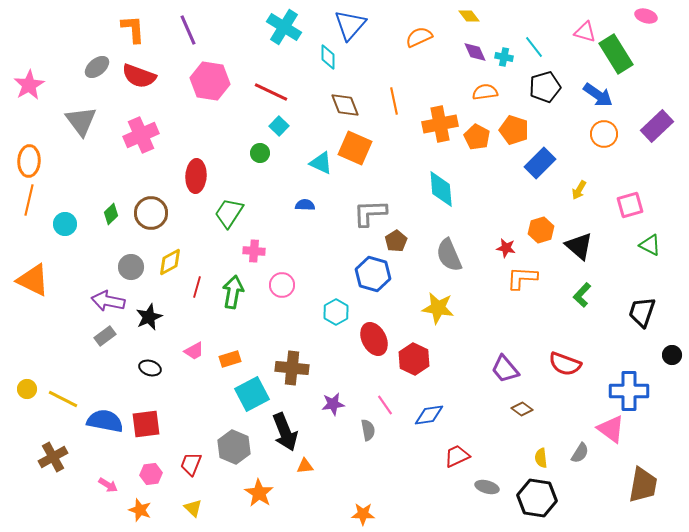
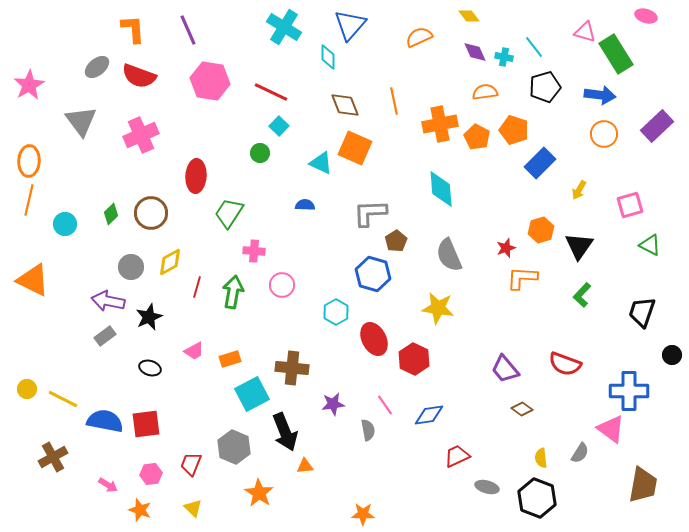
blue arrow at (598, 95): moved 2 px right; rotated 28 degrees counterclockwise
black triangle at (579, 246): rotated 24 degrees clockwise
red star at (506, 248): rotated 30 degrees counterclockwise
black hexagon at (537, 498): rotated 12 degrees clockwise
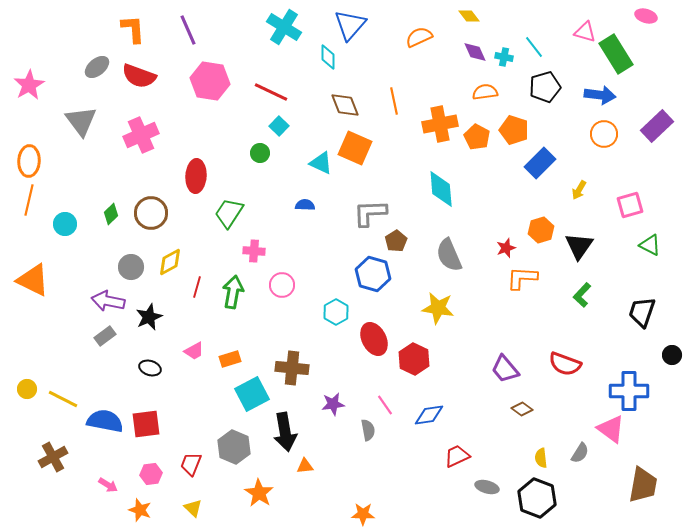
black arrow at (285, 432): rotated 12 degrees clockwise
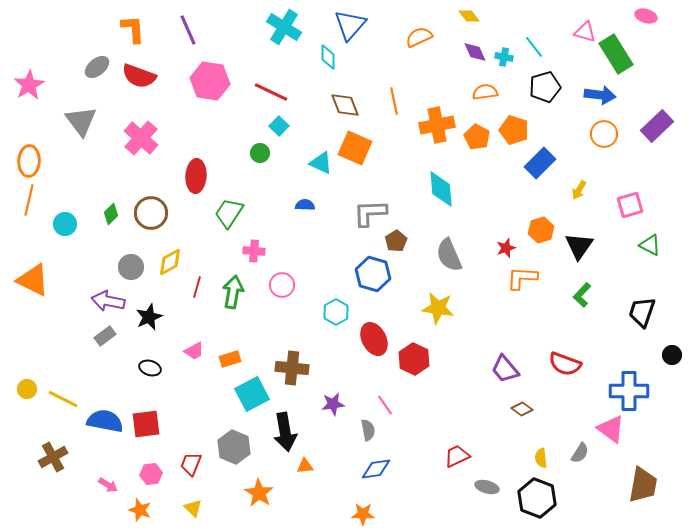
orange cross at (440, 124): moved 3 px left, 1 px down
pink cross at (141, 135): moved 3 px down; rotated 24 degrees counterclockwise
blue diamond at (429, 415): moved 53 px left, 54 px down
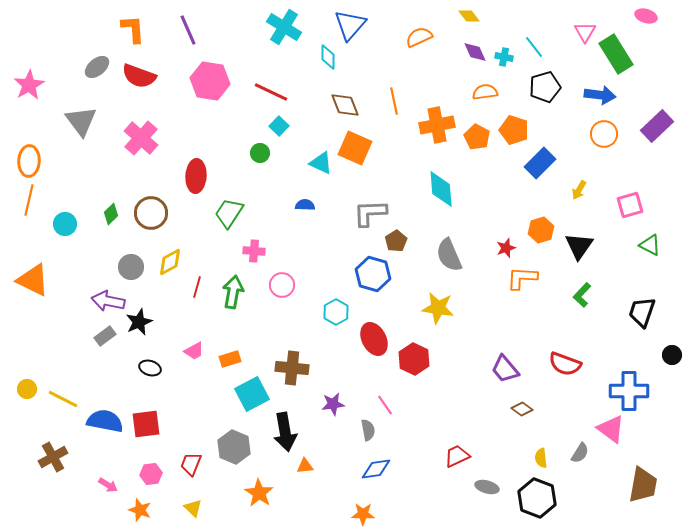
pink triangle at (585, 32): rotated 45 degrees clockwise
black star at (149, 317): moved 10 px left, 5 px down
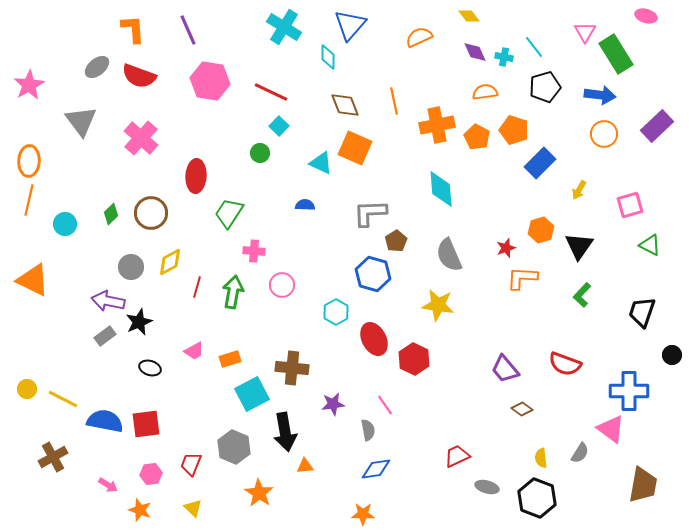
yellow star at (438, 308): moved 3 px up
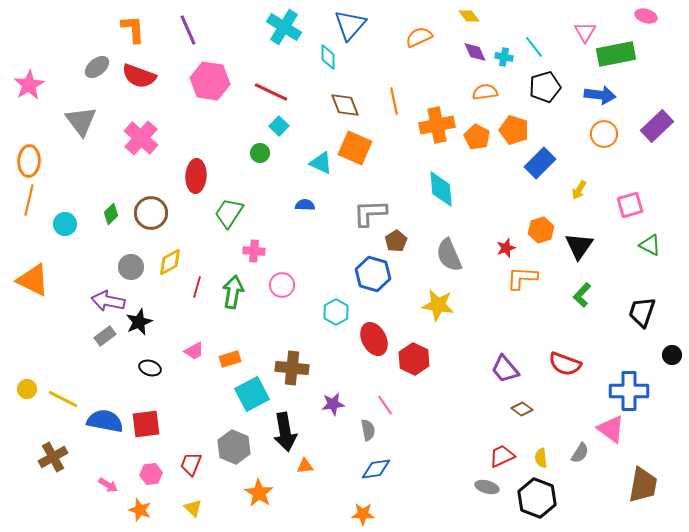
green rectangle at (616, 54): rotated 69 degrees counterclockwise
red trapezoid at (457, 456): moved 45 px right
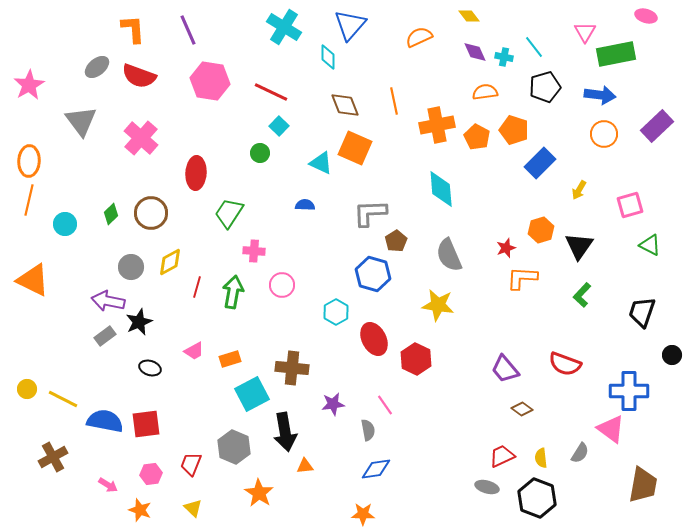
red ellipse at (196, 176): moved 3 px up
red hexagon at (414, 359): moved 2 px right
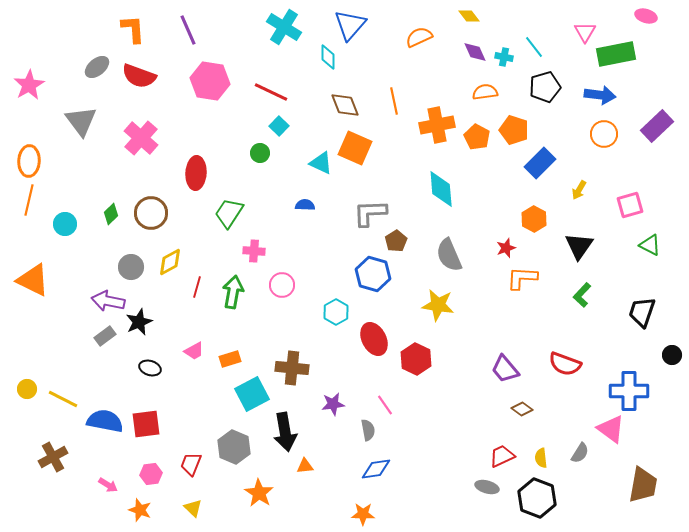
orange hexagon at (541, 230): moved 7 px left, 11 px up; rotated 15 degrees counterclockwise
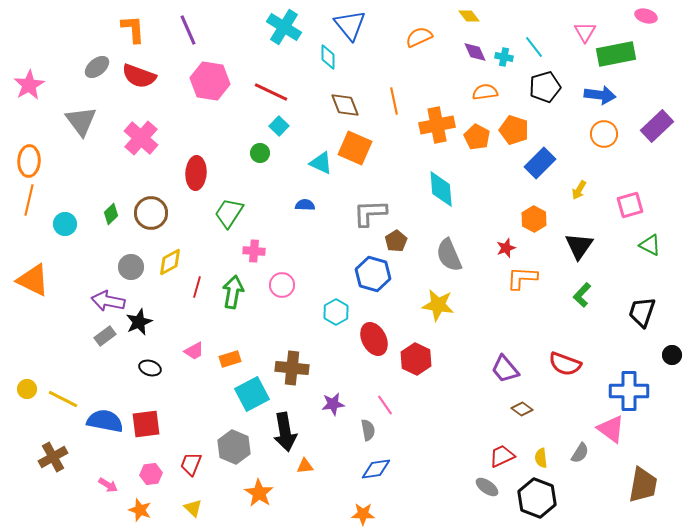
blue triangle at (350, 25): rotated 20 degrees counterclockwise
gray ellipse at (487, 487): rotated 20 degrees clockwise
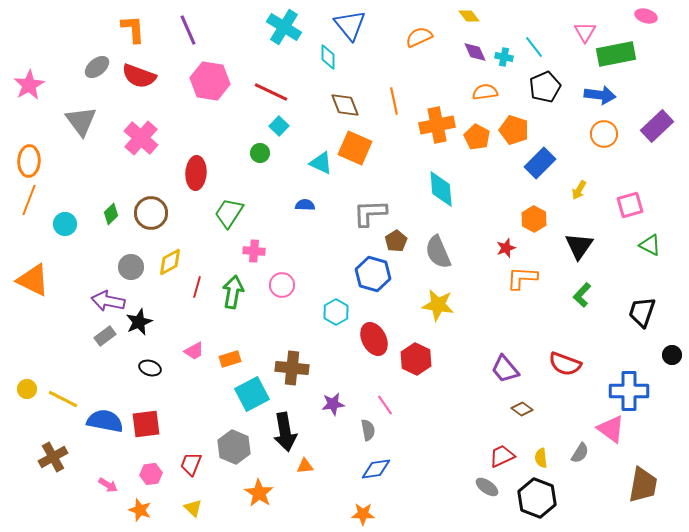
black pentagon at (545, 87): rotated 8 degrees counterclockwise
orange line at (29, 200): rotated 8 degrees clockwise
gray semicircle at (449, 255): moved 11 px left, 3 px up
